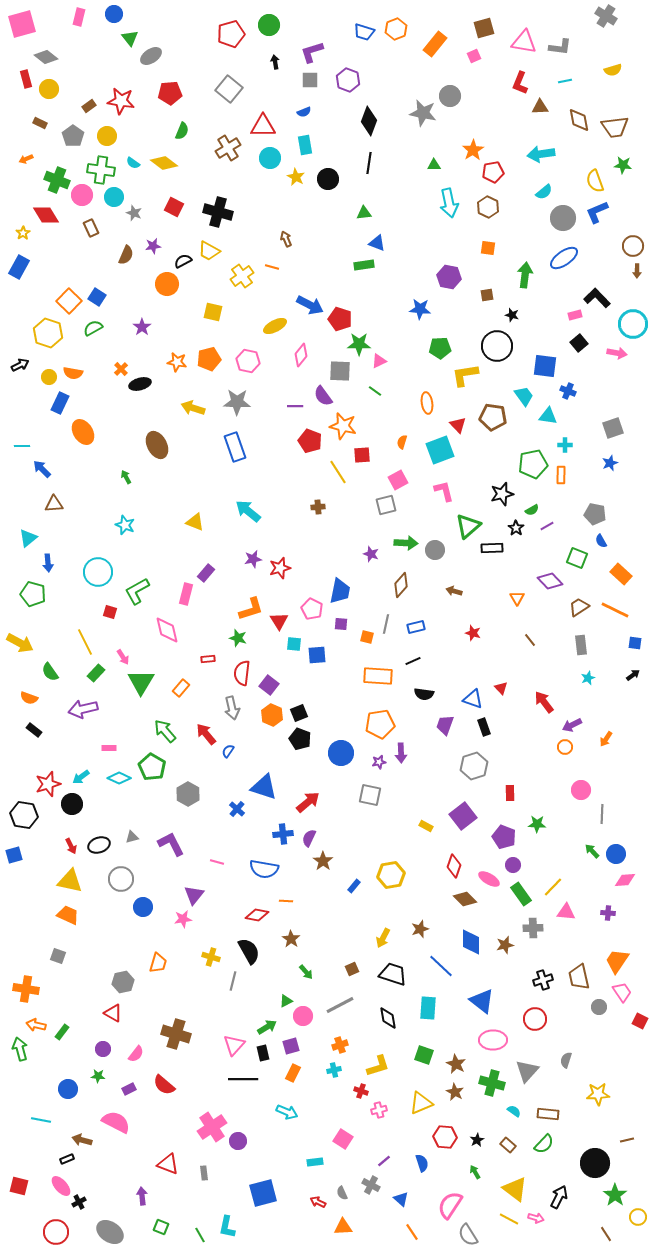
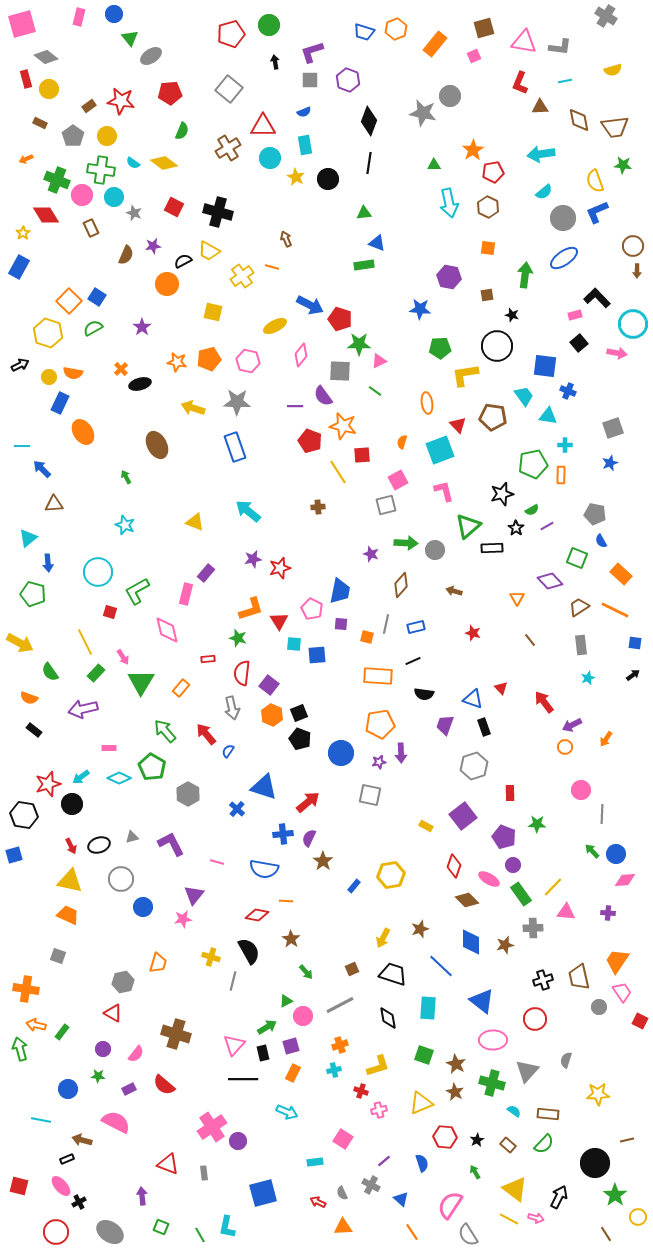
brown diamond at (465, 899): moved 2 px right, 1 px down
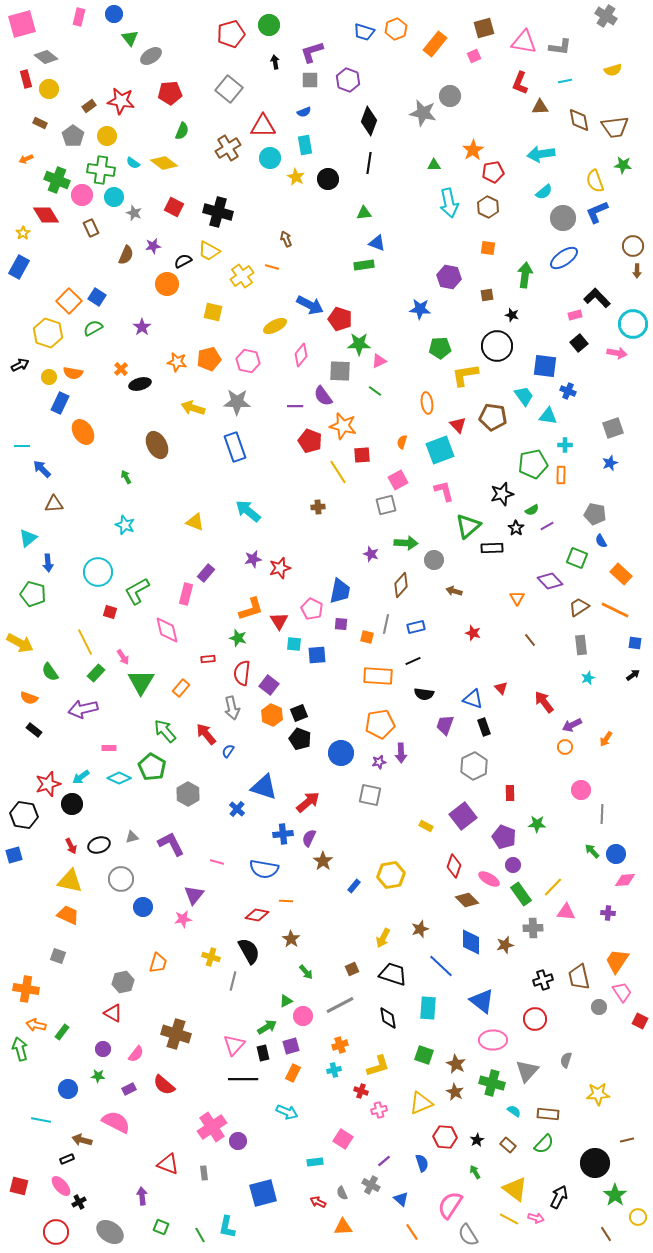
gray circle at (435, 550): moved 1 px left, 10 px down
gray hexagon at (474, 766): rotated 8 degrees counterclockwise
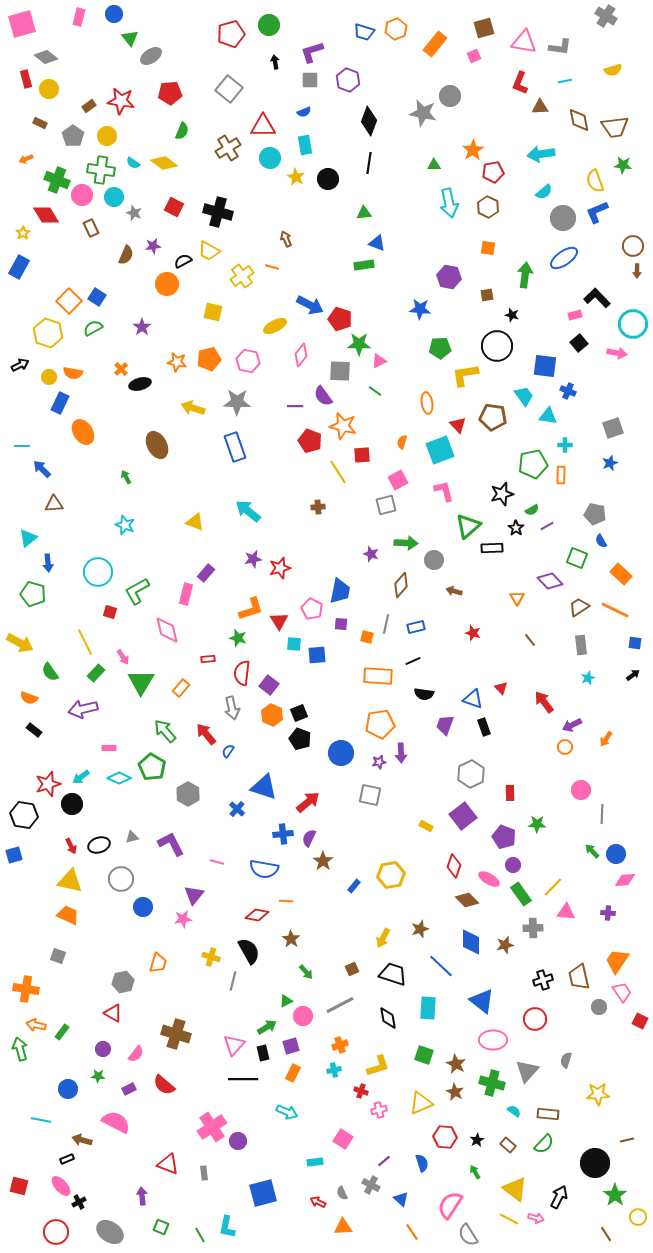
gray hexagon at (474, 766): moved 3 px left, 8 px down
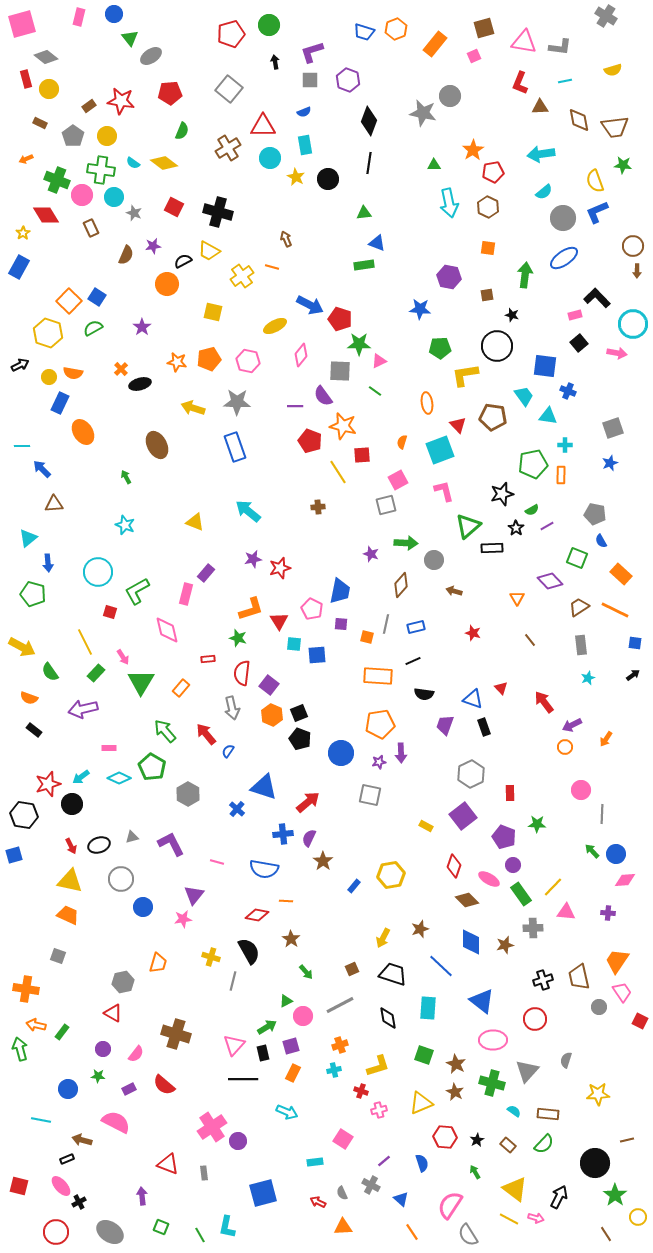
yellow arrow at (20, 643): moved 2 px right, 4 px down
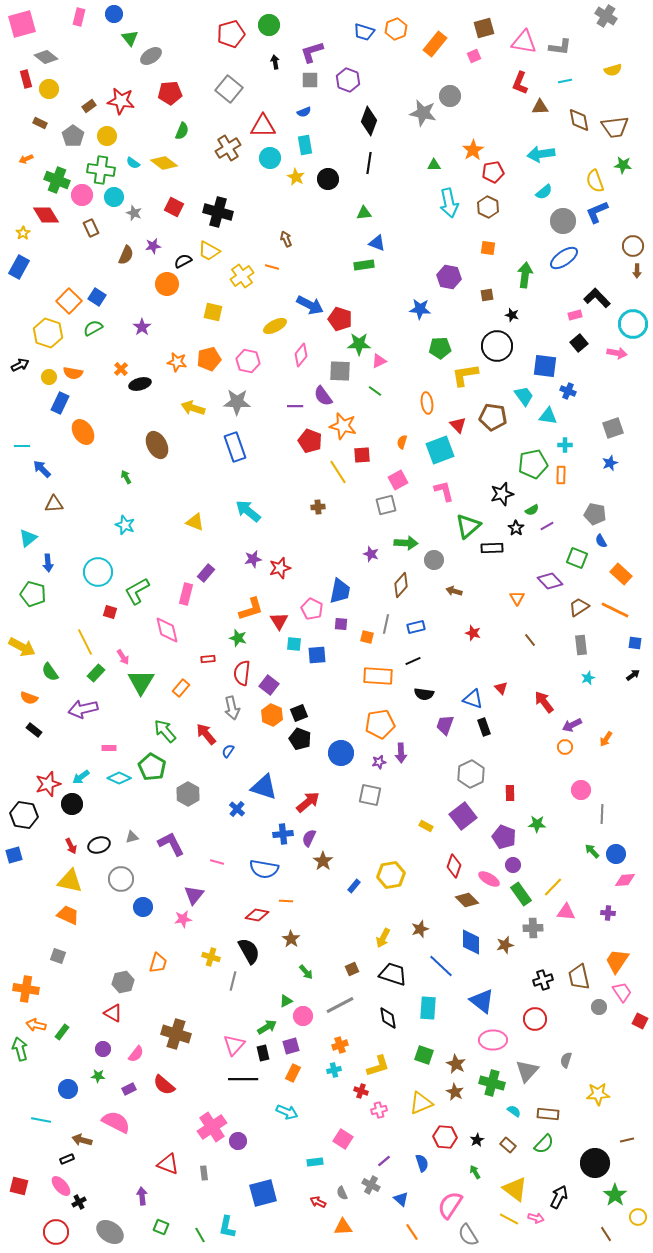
gray circle at (563, 218): moved 3 px down
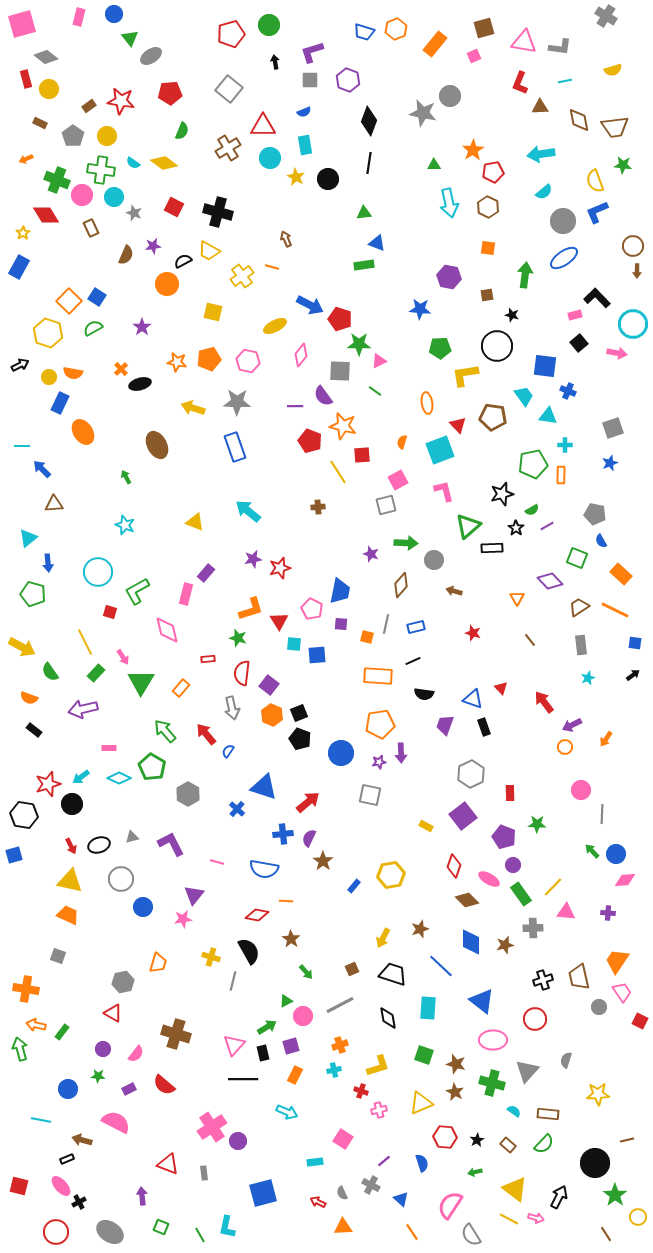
brown star at (456, 1064): rotated 12 degrees counterclockwise
orange rectangle at (293, 1073): moved 2 px right, 2 px down
green arrow at (475, 1172): rotated 72 degrees counterclockwise
gray semicircle at (468, 1235): moved 3 px right
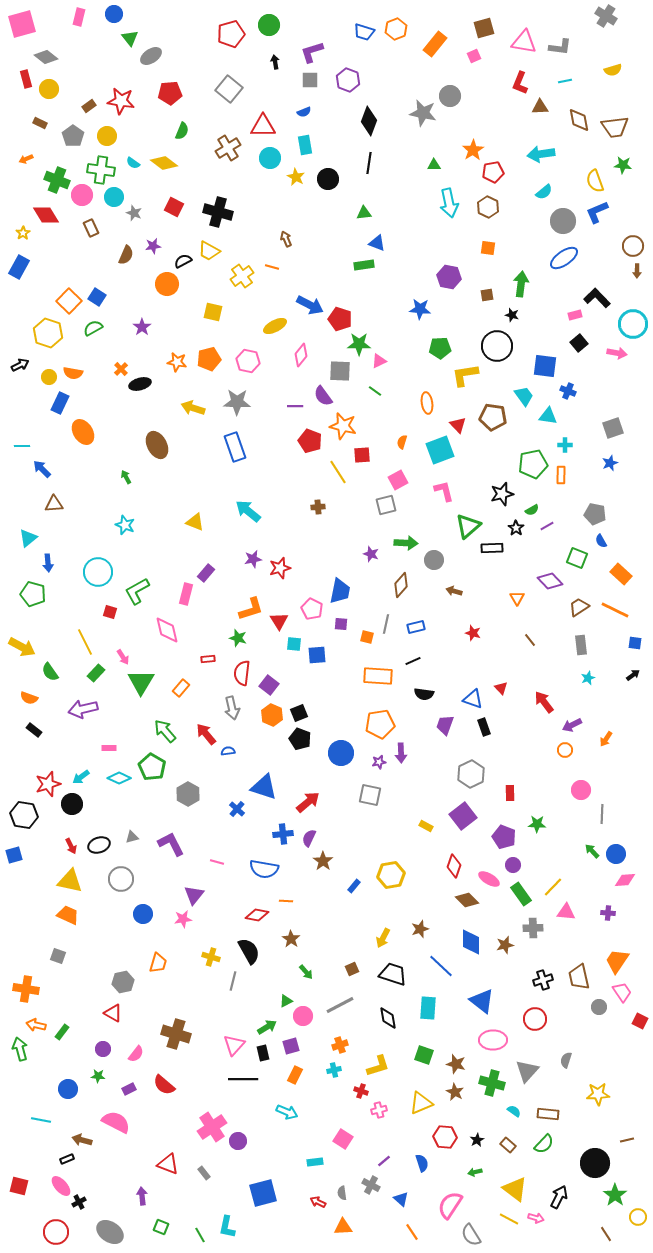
green arrow at (525, 275): moved 4 px left, 9 px down
orange circle at (565, 747): moved 3 px down
blue semicircle at (228, 751): rotated 48 degrees clockwise
blue circle at (143, 907): moved 7 px down
gray rectangle at (204, 1173): rotated 32 degrees counterclockwise
gray semicircle at (342, 1193): rotated 16 degrees clockwise
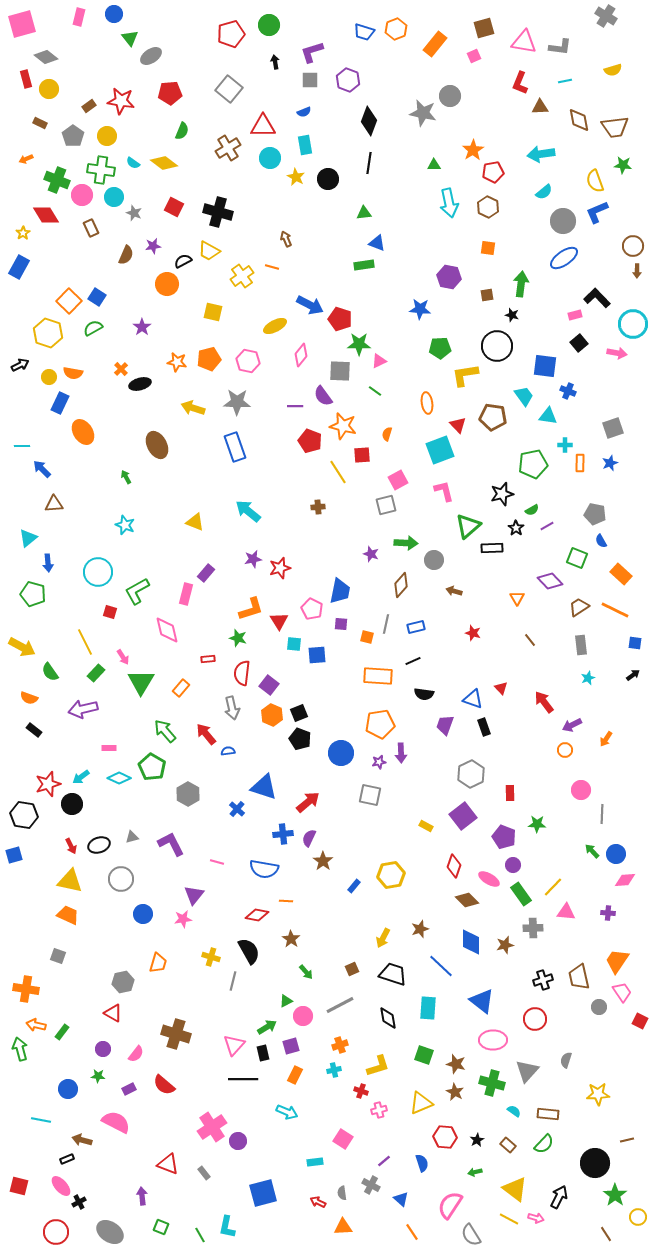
orange semicircle at (402, 442): moved 15 px left, 8 px up
orange rectangle at (561, 475): moved 19 px right, 12 px up
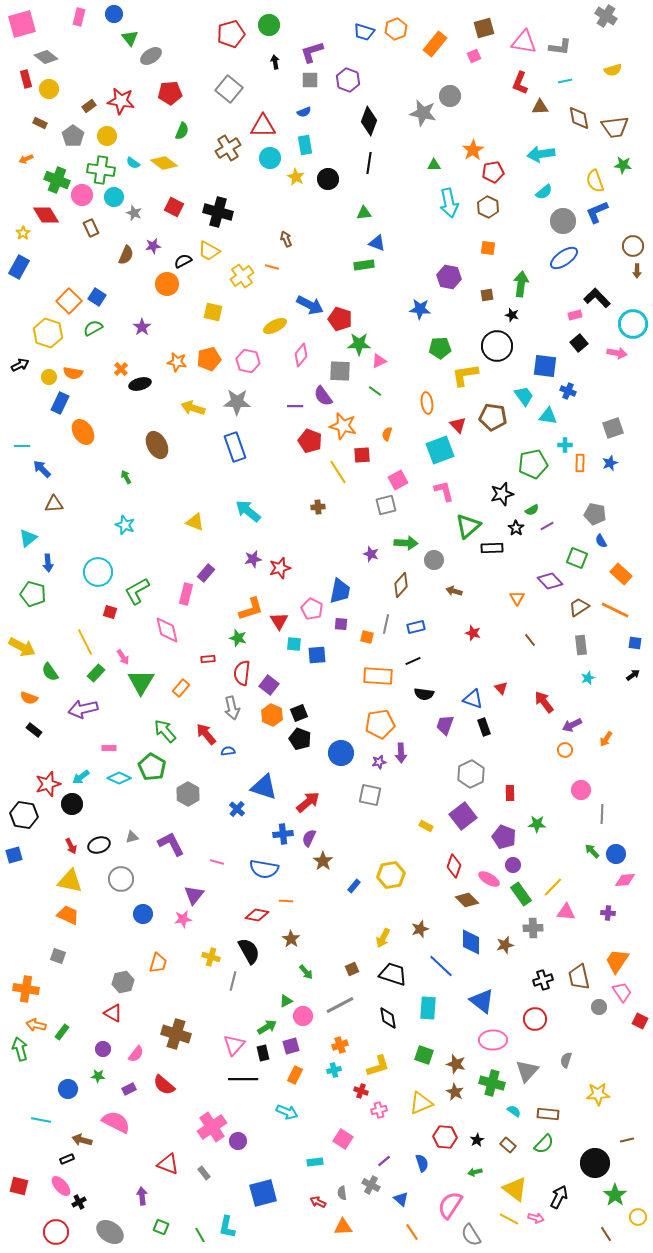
brown diamond at (579, 120): moved 2 px up
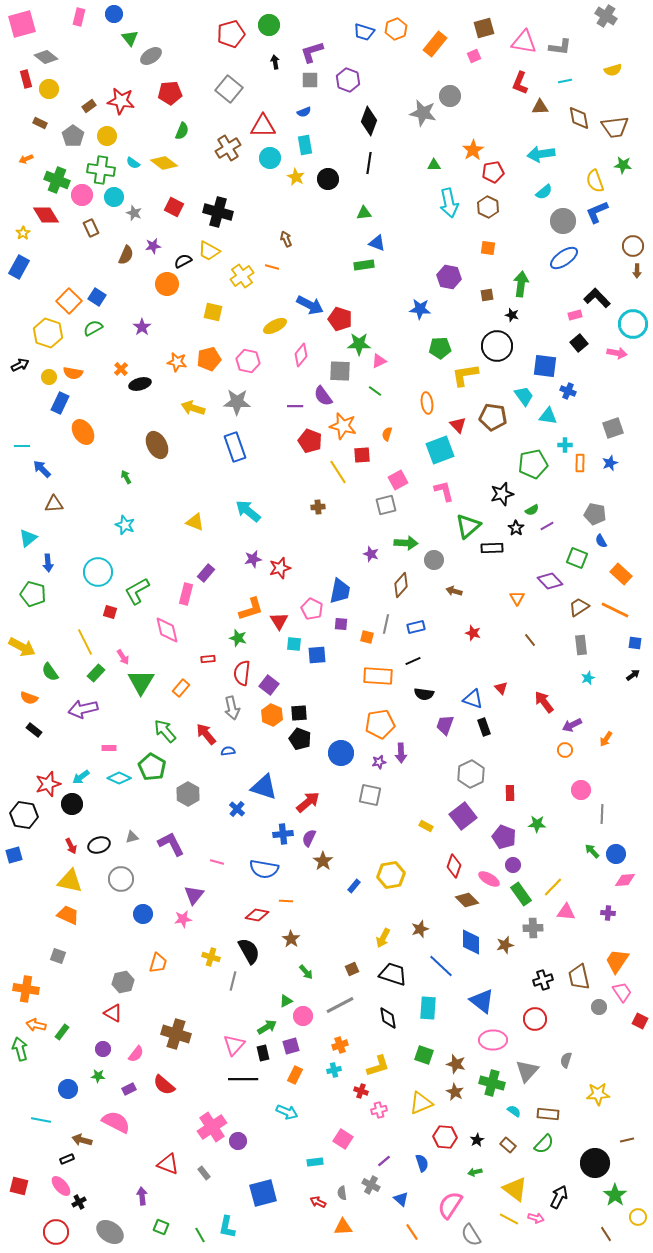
black square at (299, 713): rotated 18 degrees clockwise
